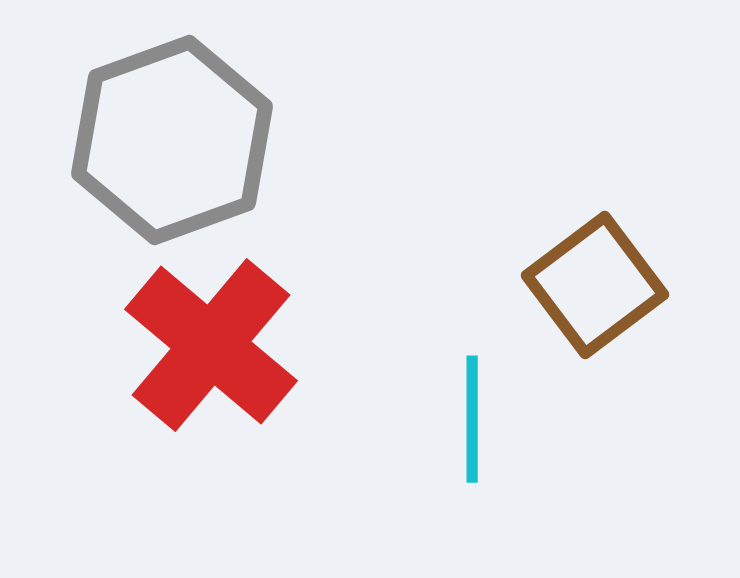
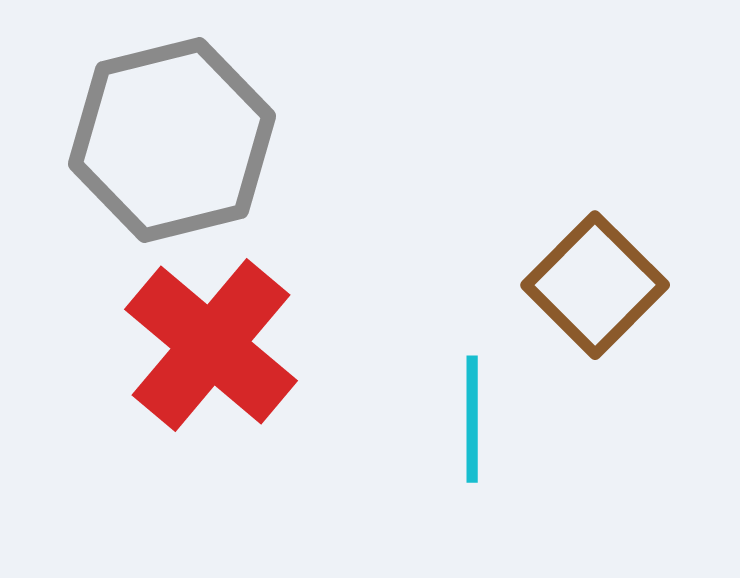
gray hexagon: rotated 6 degrees clockwise
brown square: rotated 8 degrees counterclockwise
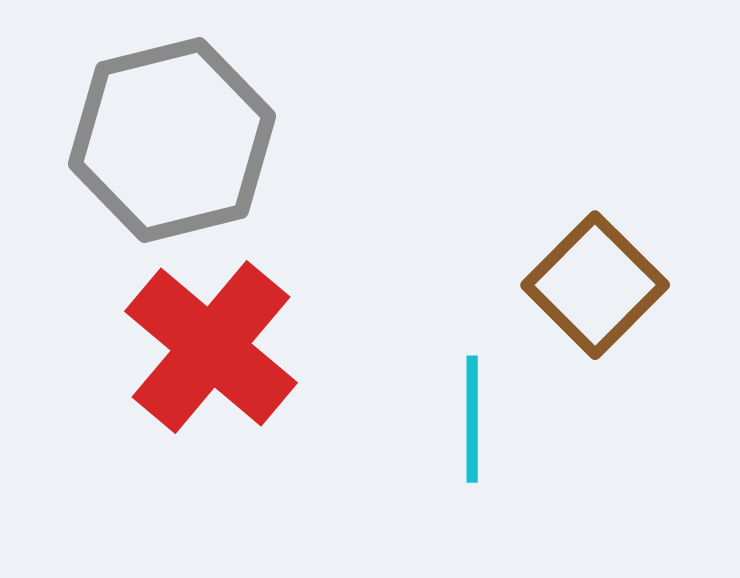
red cross: moved 2 px down
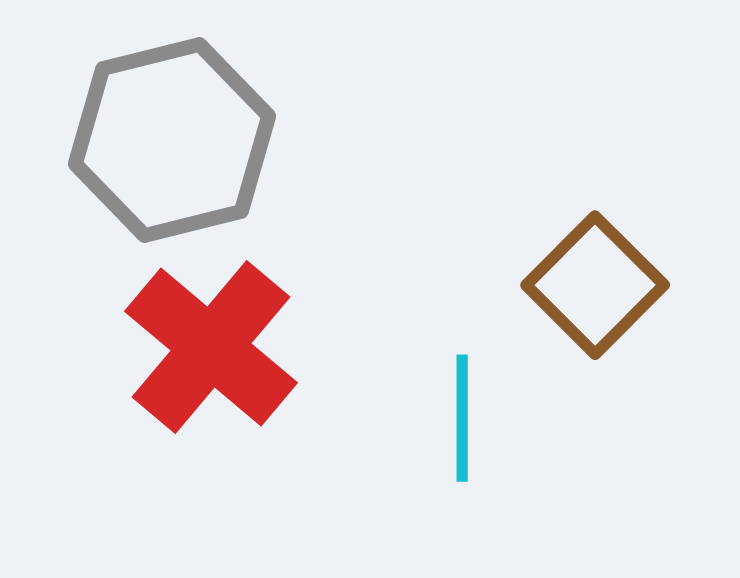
cyan line: moved 10 px left, 1 px up
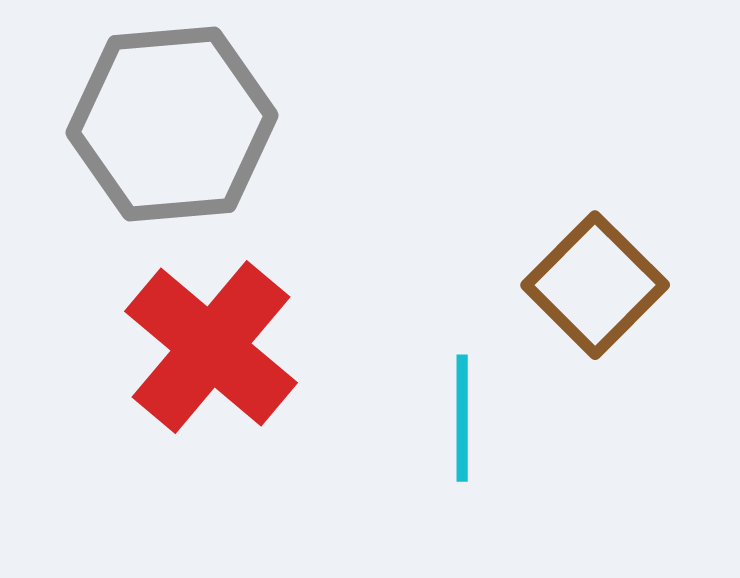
gray hexagon: moved 16 px up; rotated 9 degrees clockwise
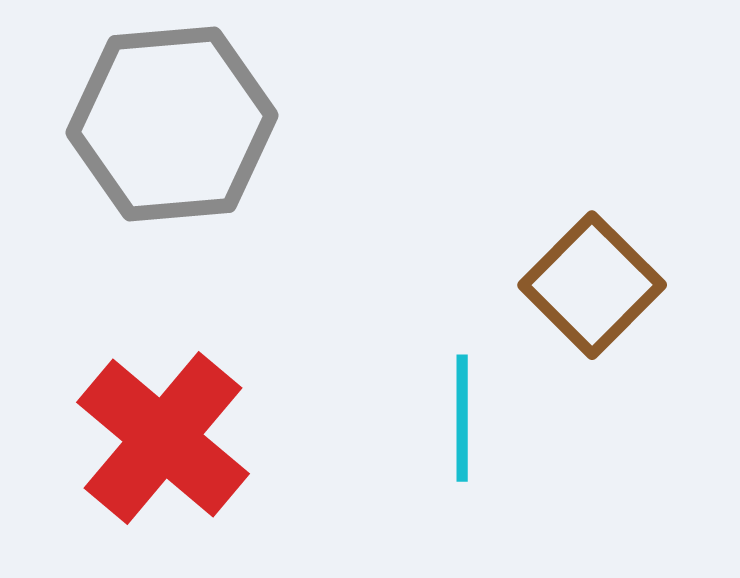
brown square: moved 3 px left
red cross: moved 48 px left, 91 px down
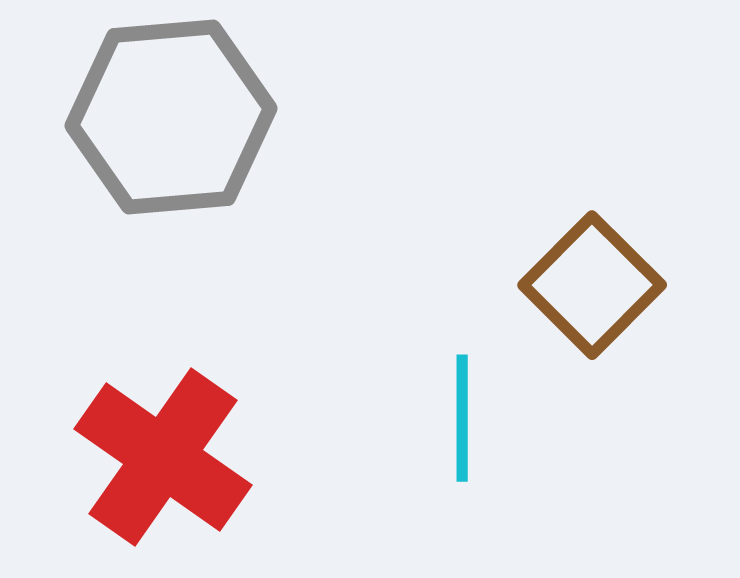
gray hexagon: moved 1 px left, 7 px up
red cross: moved 19 px down; rotated 5 degrees counterclockwise
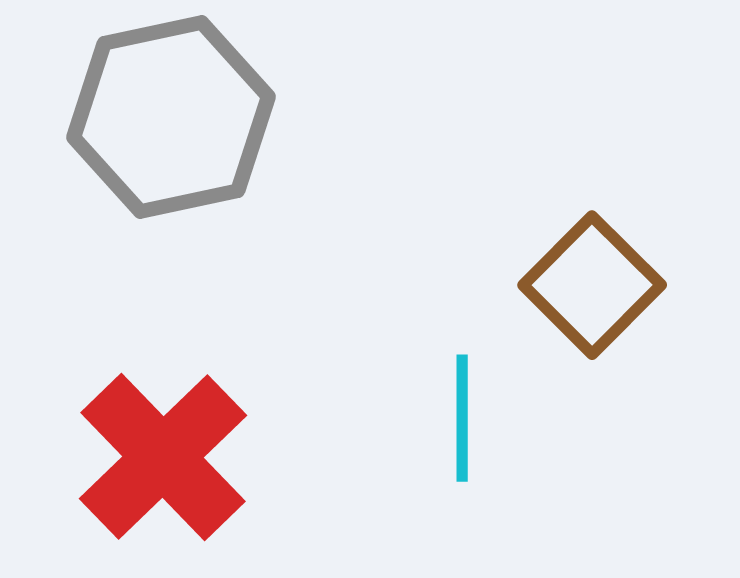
gray hexagon: rotated 7 degrees counterclockwise
red cross: rotated 11 degrees clockwise
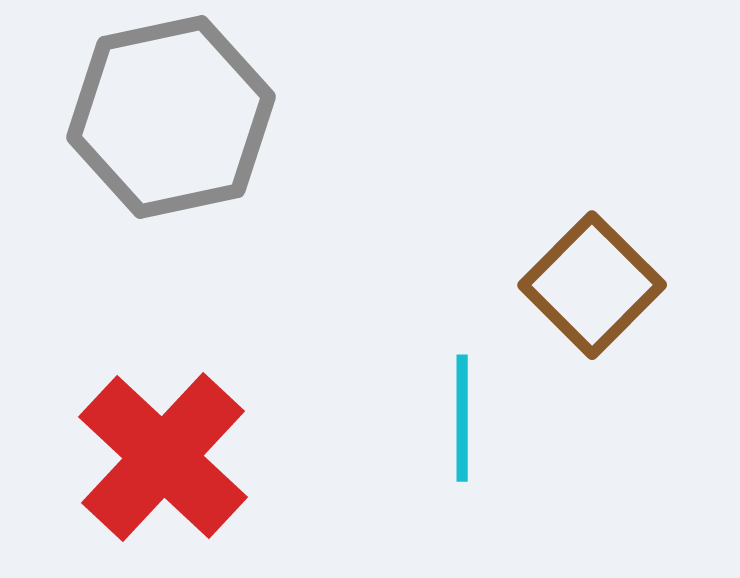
red cross: rotated 3 degrees counterclockwise
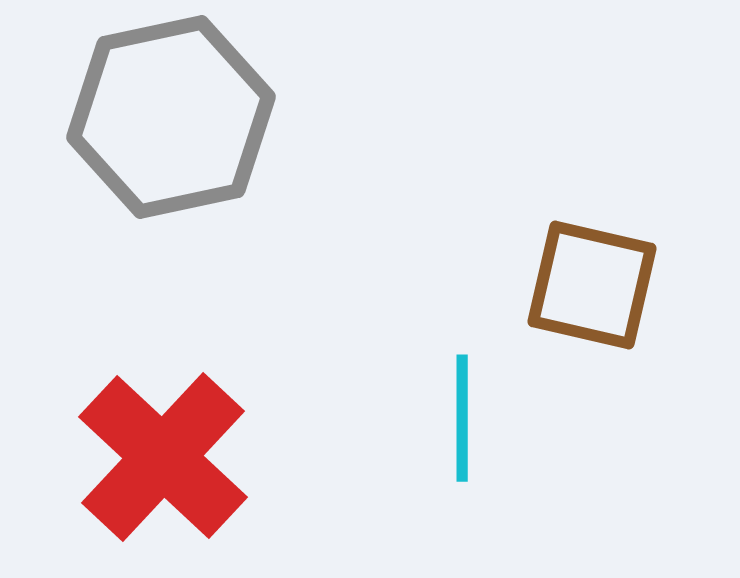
brown square: rotated 32 degrees counterclockwise
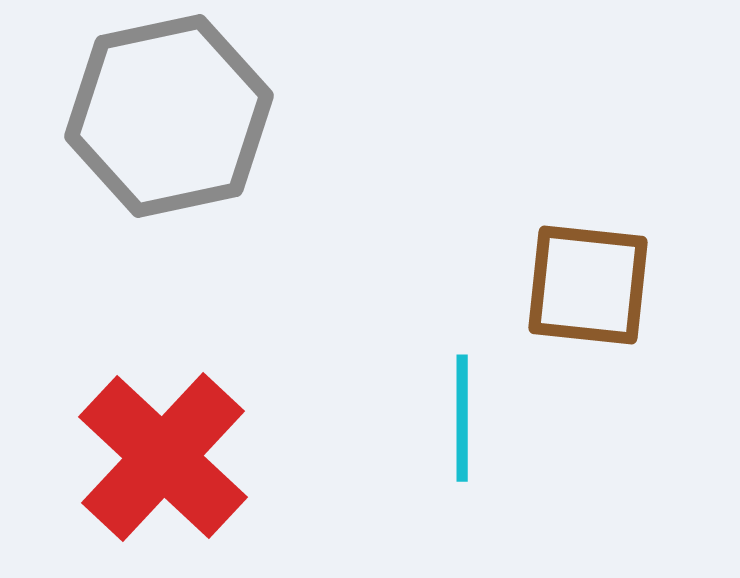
gray hexagon: moved 2 px left, 1 px up
brown square: moved 4 px left; rotated 7 degrees counterclockwise
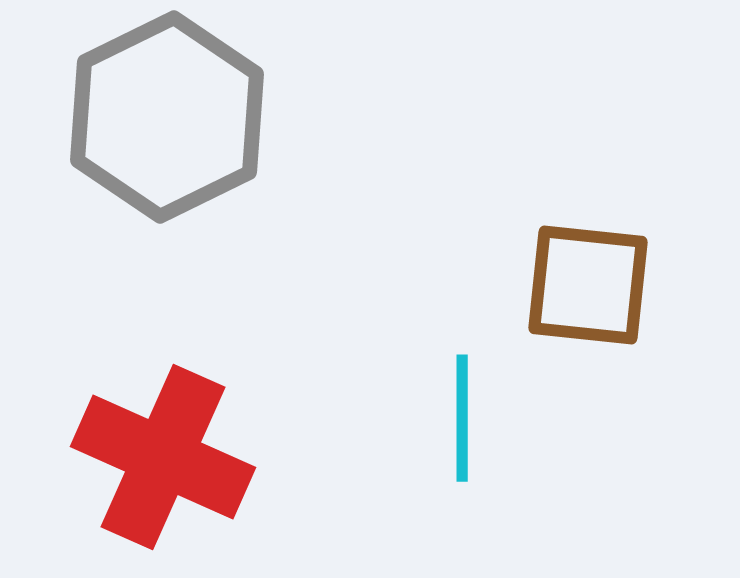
gray hexagon: moved 2 px left, 1 px down; rotated 14 degrees counterclockwise
red cross: rotated 19 degrees counterclockwise
